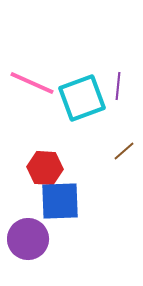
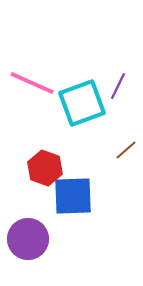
purple line: rotated 20 degrees clockwise
cyan square: moved 5 px down
brown line: moved 2 px right, 1 px up
red hexagon: rotated 16 degrees clockwise
blue square: moved 13 px right, 5 px up
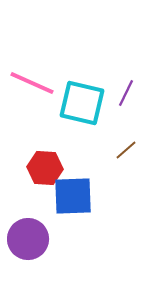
purple line: moved 8 px right, 7 px down
cyan square: rotated 33 degrees clockwise
red hexagon: rotated 16 degrees counterclockwise
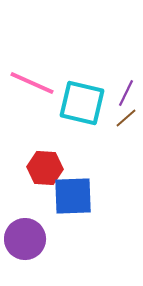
brown line: moved 32 px up
purple circle: moved 3 px left
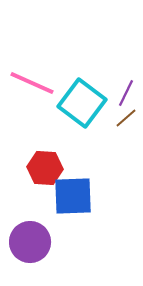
cyan square: rotated 24 degrees clockwise
purple circle: moved 5 px right, 3 px down
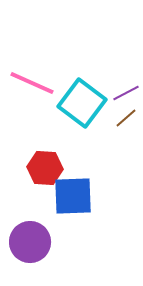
purple line: rotated 36 degrees clockwise
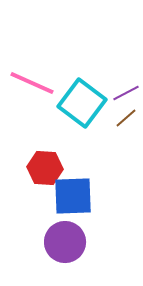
purple circle: moved 35 px right
